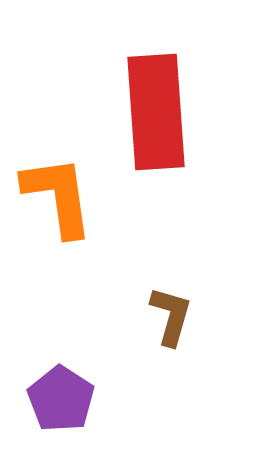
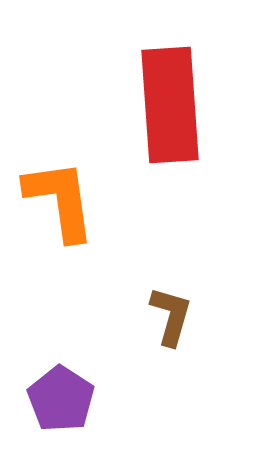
red rectangle: moved 14 px right, 7 px up
orange L-shape: moved 2 px right, 4 px down
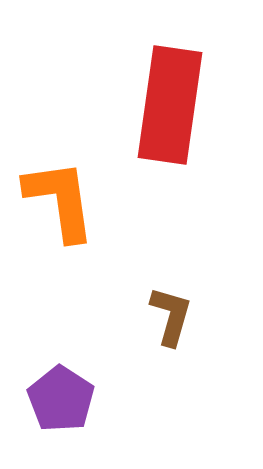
red rectangle: rotated 12 degrees clockwise
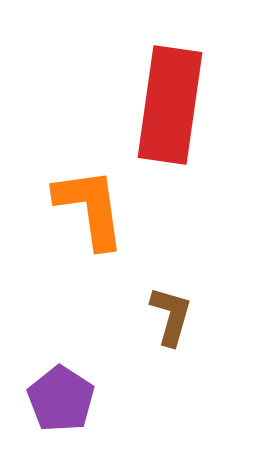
orange L-shape: moved 30 px right, 8 px down
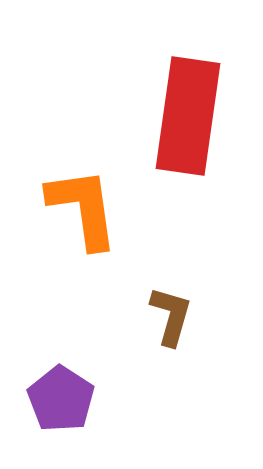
red rectangle: moved 18 px right, 11 px down
orange L-shape: moved 7 px left
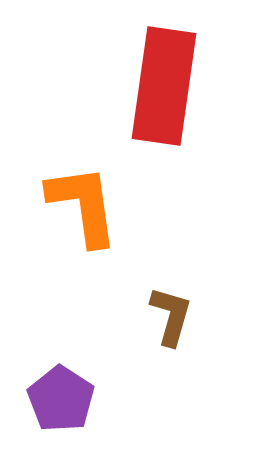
red rectangle: moved 24 px left, 30 px up
orange L-shape: moved 3 px up
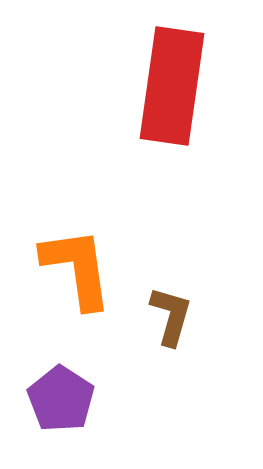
red rectangle: moved 8 px right
orange L-shape: moved 6 px left, 63 px down
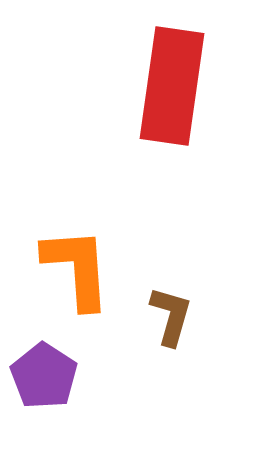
orange L-shape: rotated 4 degrees clockwise
purple pentagon: moved 17 px left, 23 px up
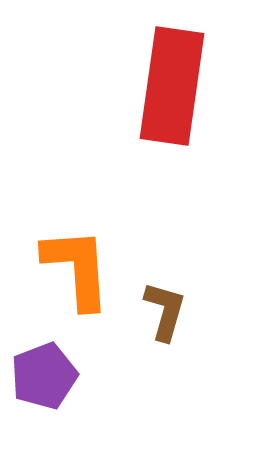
brown L-shape: moved 6 px left, 5 px up
purple pentagon: rotated 18 degrees clockwise
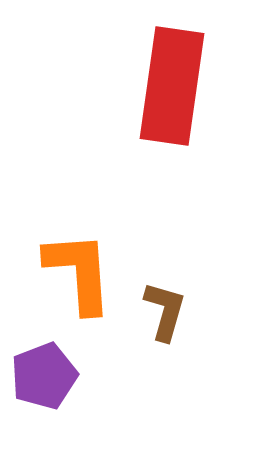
orange L-shape: moved 2 px right, 4 px down
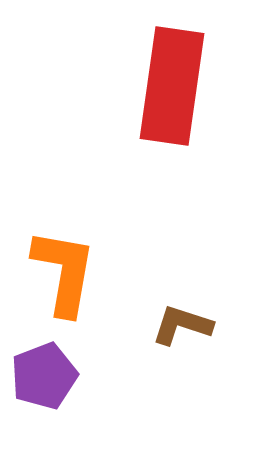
orange L-shape: moved 15 px left; rotated 14 degrees clockwise
brown L-shape: moved 17 px right, 14 px down; rotated 88 degrees counterclockwise
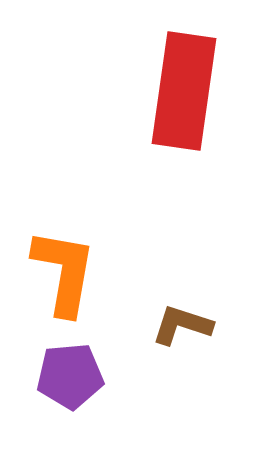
red rectangle: moved 12 px right, 5 px down
purple pentagon: moved 26 px right; rotated 16 degrees clockwise
